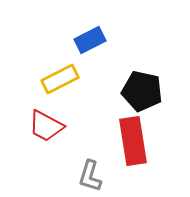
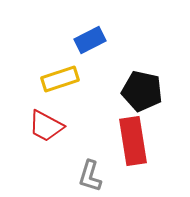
yellow rectangle: rotated 9 degrees clockwise
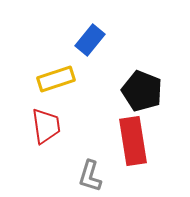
blue rectangle: rotated 24 degrees counterclockwise
yellow rectangle: moved 4 px left
black pentagon: rotated 9 degrees clockwise
red trapezoid: rotated 126 degrees counterclockwise
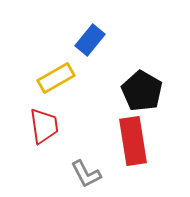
yellow rectangle: moved 1 px up; rotated 12 degrees counterclockwise
black pentagon: rotated 9 degrees clockwise
red trapezoid: moved 2 px left
gray L-shape: moved 4 px left, 2 px up; rotated 44 degrees counterclockwise
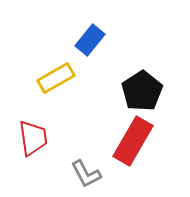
black pentagon: rotated 9 degrees clockwise
red trapezoid: moved 11 px left, 12 px down
red rectangle: rotated 39 degrees clockwise
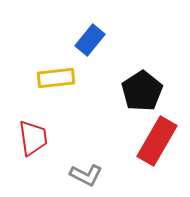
yellow rectangle: rotated 24 degrees clockwise
red rectangle: moved 24 px right
gray L-shape: moved 1 px down; rotated 36 degrees counterclockwise
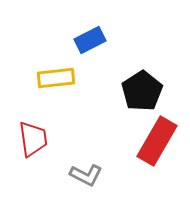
blue rectangle: rotated 24 degrees clockwise
red trapezoid: moved 1 px down
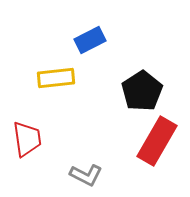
red trapezoid: moved 6 px left
